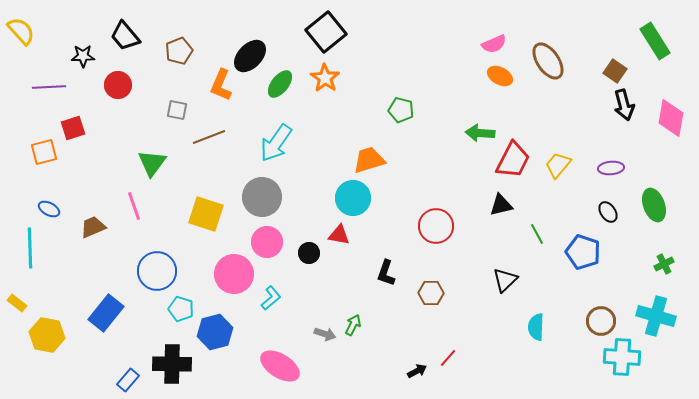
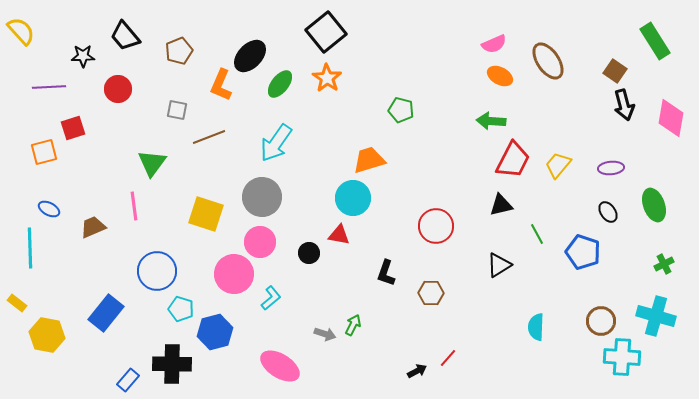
orange star at (325, 78): moved 2 px right
red circle at (118, 85): moved 4 px down
green arrow at (480, 133): moved 11 px right, 12 px up
pink line at (134, 206): rotated 12 degrees clockwise
pink circle at (267, 242): moved 7 px left
black triangle at (505, 280): moved 6 px left, 15 px up; rotated 12 degrees clockwise
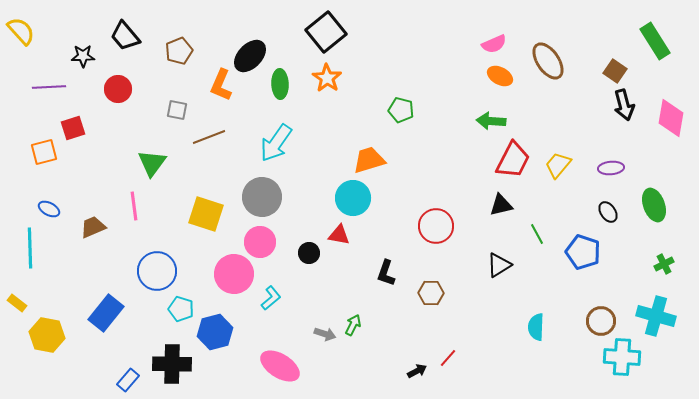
green ellipse at (280, 84): rotated 40 degrees counterclockwise
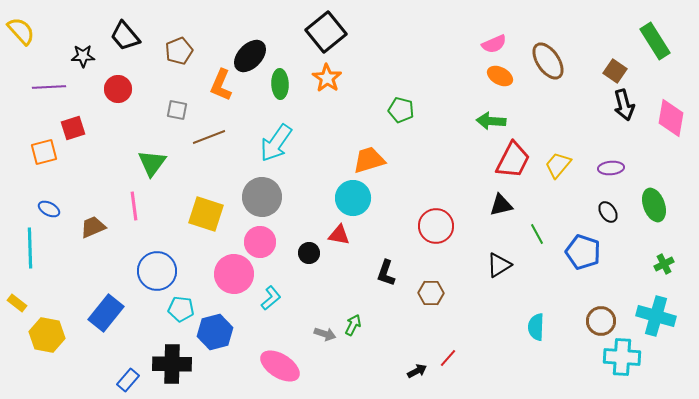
cyan pentagon at (181, 309): rotated 10 degrees counterclockwise
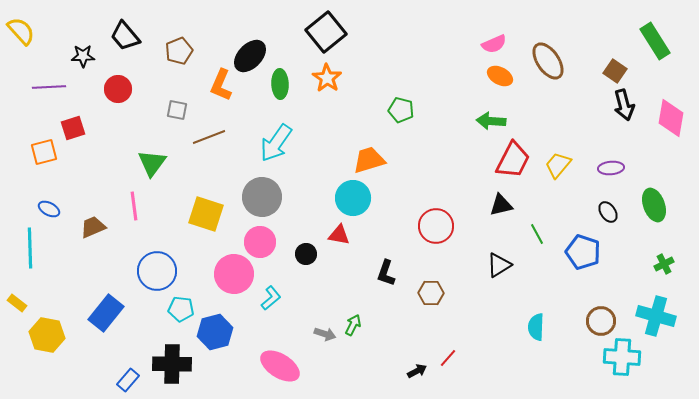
black circle at (309, 253): moved 3 px left, 1 px down
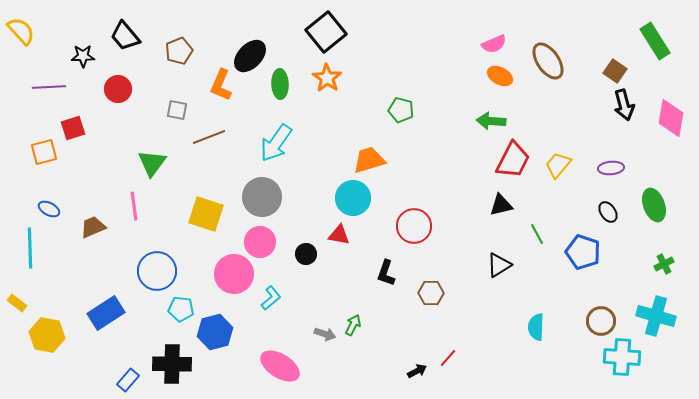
red circle at (436, 226): moved 22 px left
blue rectangle at (106, 313): rotated 18 degrees clockwise
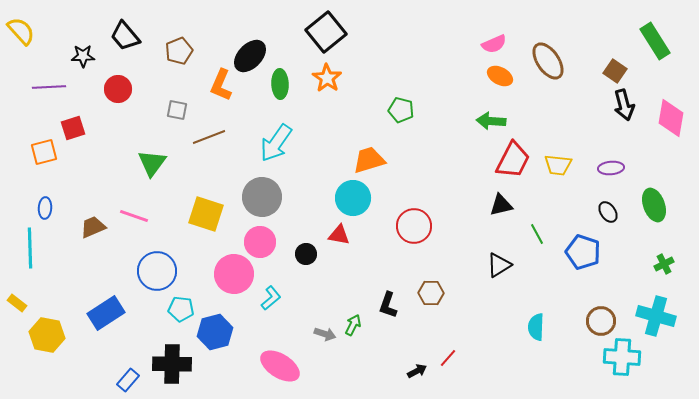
yellow trapezoid at (558, 165): rotated 124 degrees counterclockwise
pink line at (134, 206): moved 10 px down; rotated 64 degrees counterclockwise
blue ellipse at (49, 209): moved 4 px left, 1 px up; rotated 65 degrees clockwise
black L-shape at (386, 273): moved 2 px right, 32 px down
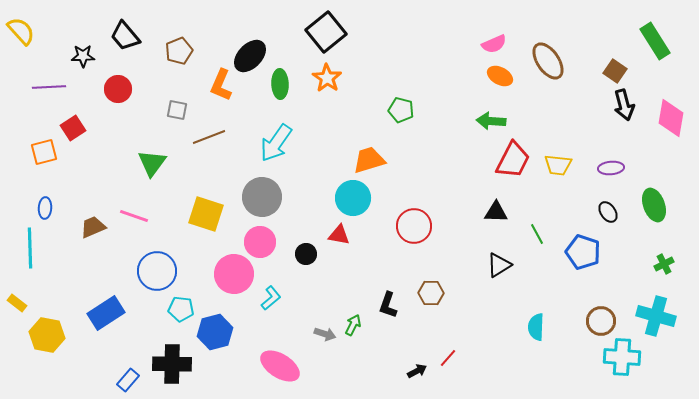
red square at (73, 128): rotated 15 degrees counterclockwise
black triangle at (501, 205): moved 5 px left, 7 px down; rotated 15 degrees clockwise
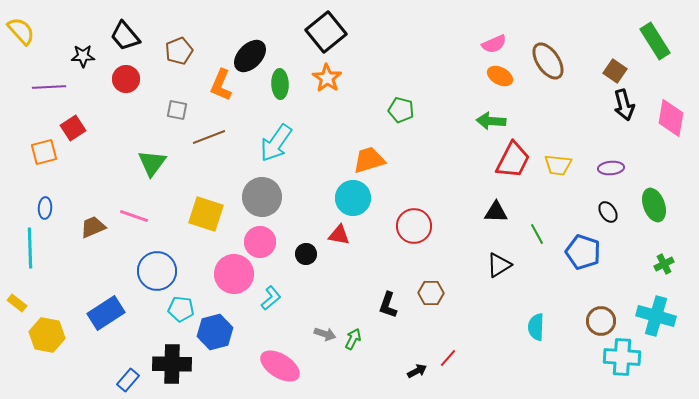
red circle at (118, 89): moved 8 px right, 10 px up
green arrow at (353, 325): moved 14 px down
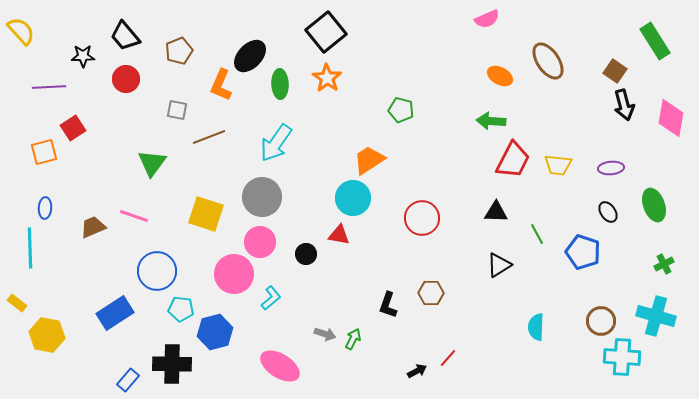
pink semicircle at (494, 44): moved 7 px left, 25 px up
orange trapezoid at (369, 160): rotated 16 degrees counterclockwise
red circle at (414, 226): moved 8 px right, 8 px up
blue rectangle at (106, 313): moved 9 px right
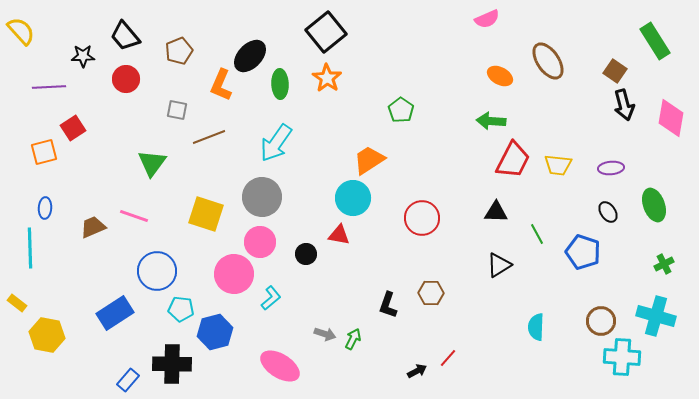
green pentagon at (401, 110): rotated 20 degrees clockwise
